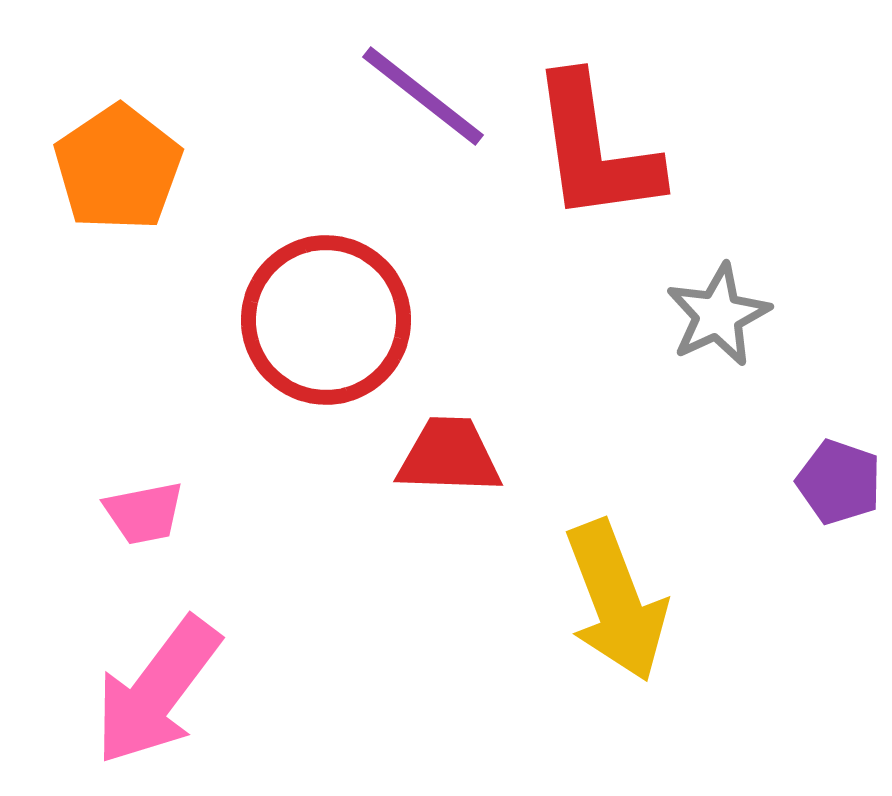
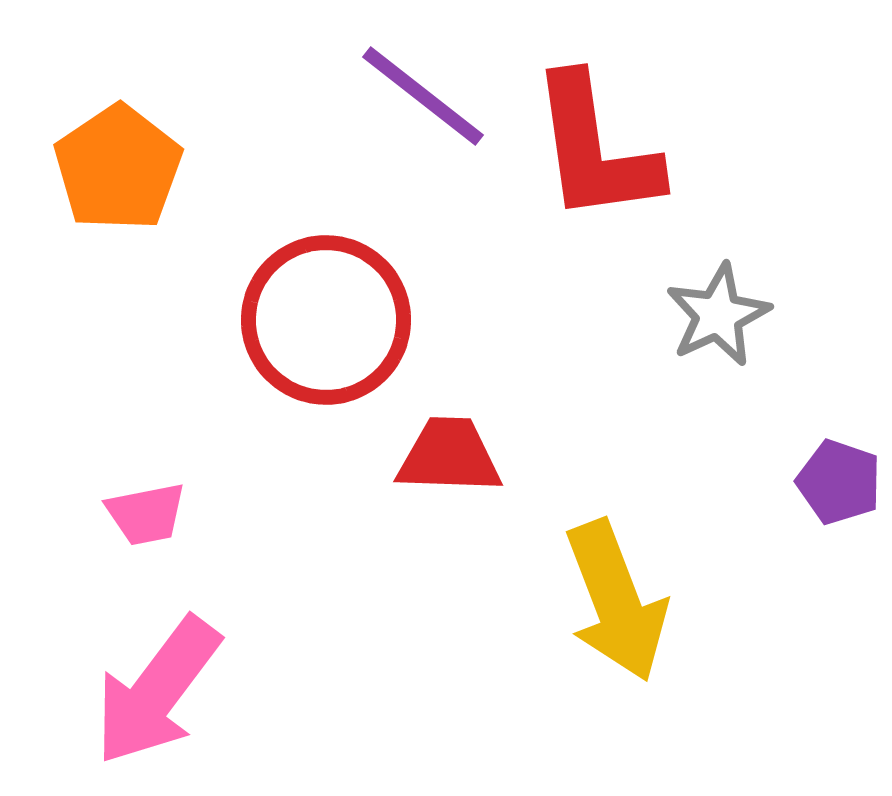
pink trapezoid: moved 2 px right, 1 px down
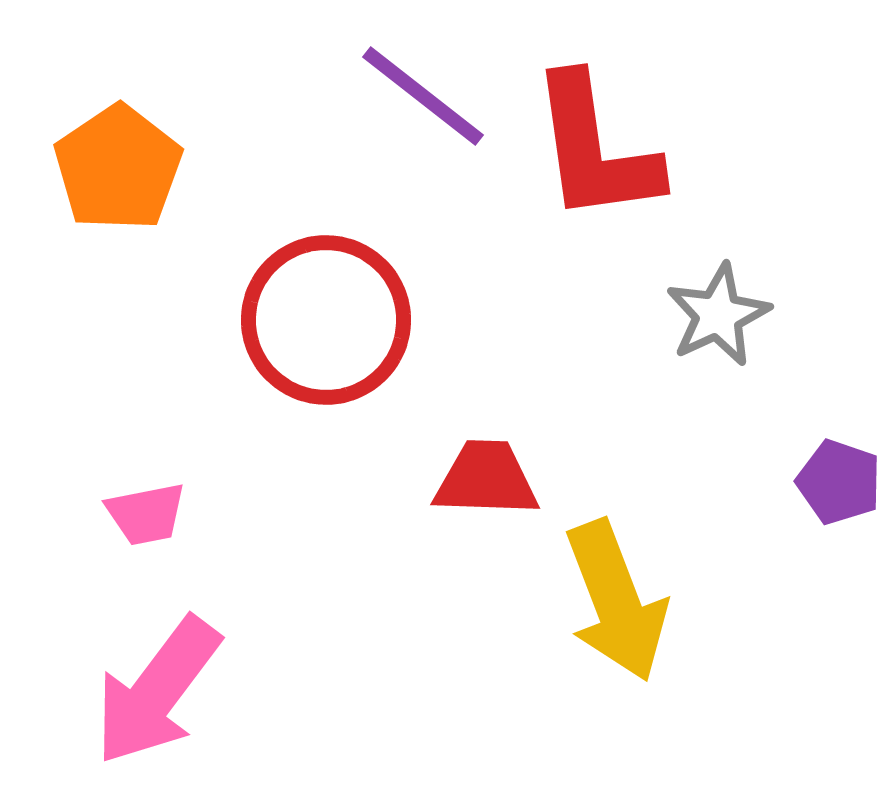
red trapezoid: moved 37 px right, 23 px down
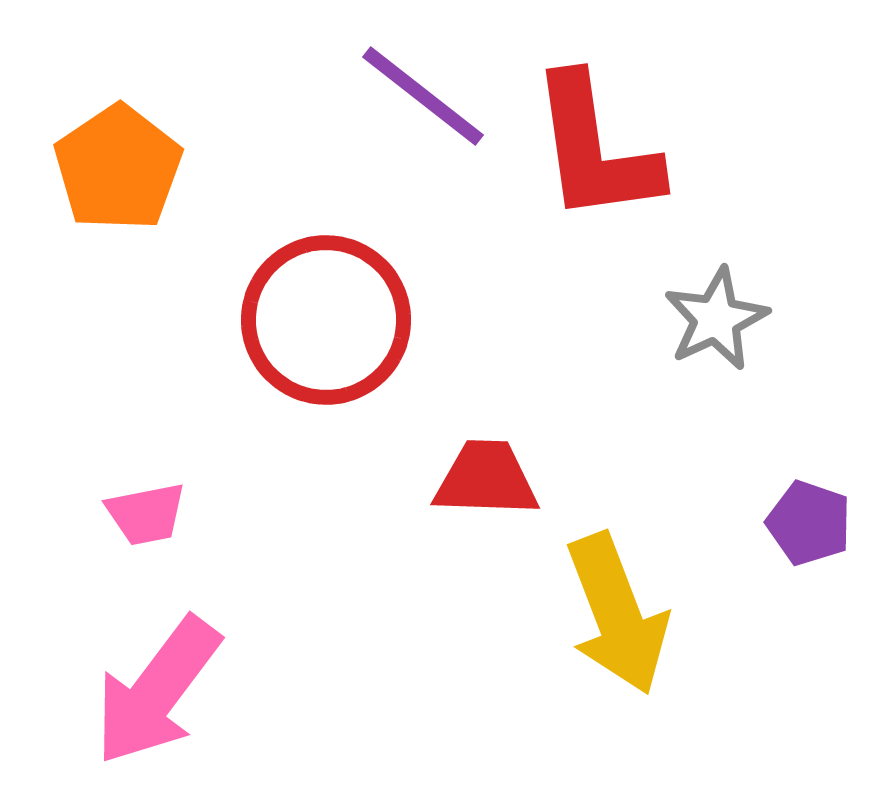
gray star: moved 2 px left, 4 px down
purple pentagon: moved 30 px left, 41 px down
yellow arrow: moved 1 px right, 13 px down
